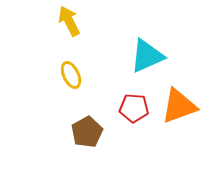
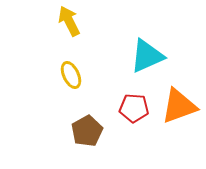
brown pentagon: moved 1 px up
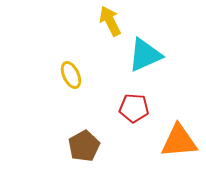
yellow arrow: moved 41 px right
cyan triangle: moved 2 px left, 1 px up
orange triangle: moved 35 px down; rotated 15 degrees clockwise
brown pentagon: moved 3 px left, 15 px down
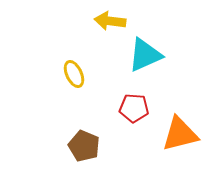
yellow arrow: rotated 56 degrees counterclockwise
yellow ellipse: moved 3 px right, 1 px up
orange triangle: moved 1 px right, 7 px up; rotated 9 degrees counterclockwise
brown pentagon: rotated 20 degrees counterclockwise
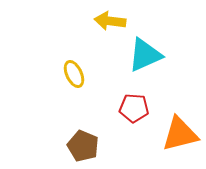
brown pentagon: moved 1 px left
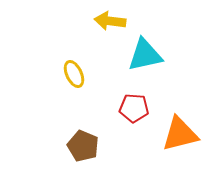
cyan triangle: rotated 12 degrees clockwise
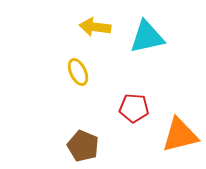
yellow arrow: moved 15 px left, 6 px down
cyan triangle: moved 2 px right, 18 px up
yellow ellipse: moved 4 px right, 2 px up
orange triangle: moved 1 px down
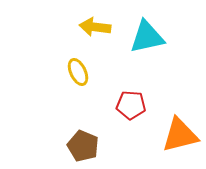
red pentagon: moved 3 px left, 3 px up
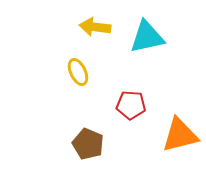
brown pentagon: moved 5 px right, 2 px up
